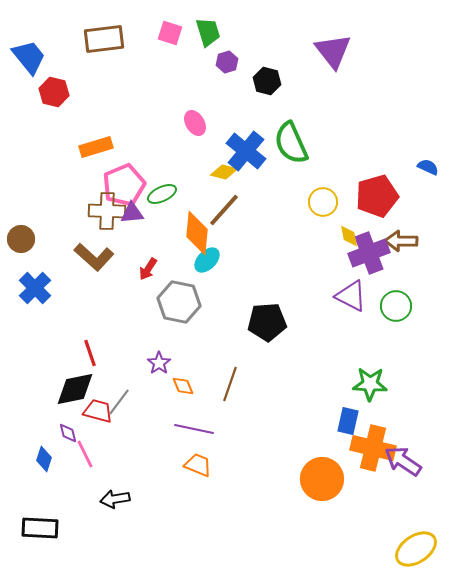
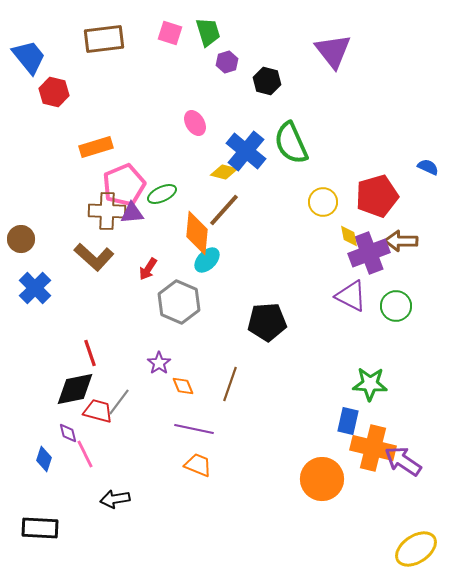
gray hexagon at (179, 302): rotated 12 degrees clockwise
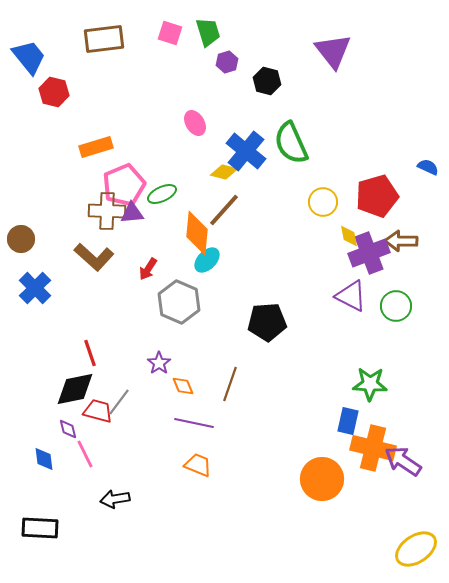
purple line at (194, 429): moved 6 px up
purple diamond at (68, 433): moved 4 px up
blue diamond at (44, 459): rotated 25 degrees counterclockwise
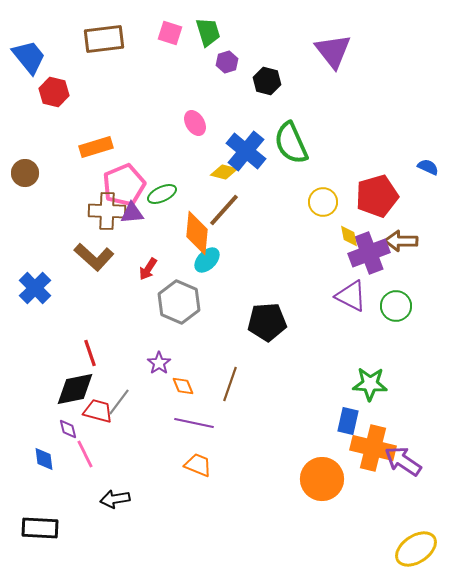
brown circle at (21, 239): moved 4 px right, 66 px up
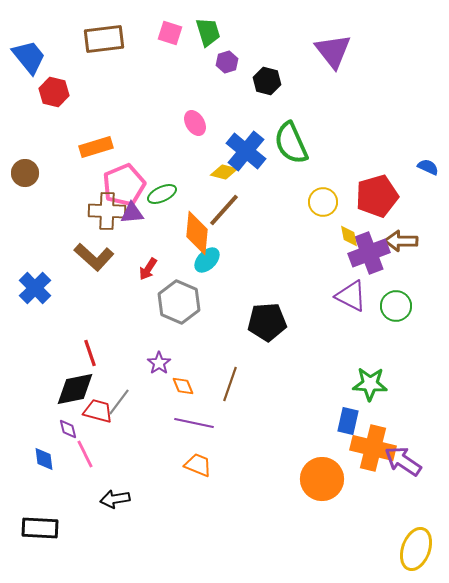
yellow ellipse at (416, 549): rotated 36 degrees counterclockwise
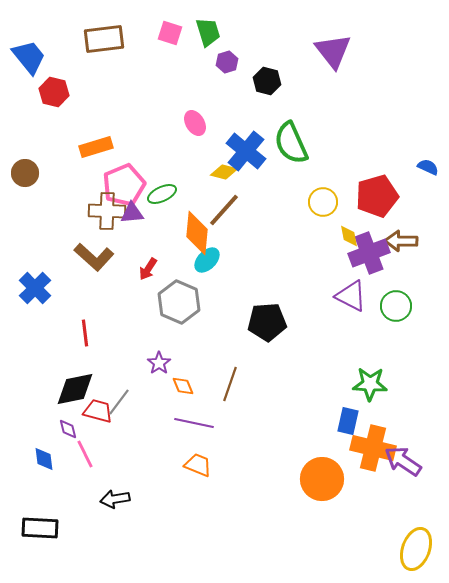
red line at (90, 353): moved 5 px left, 20 px up; rotated 12 degrees clockwise
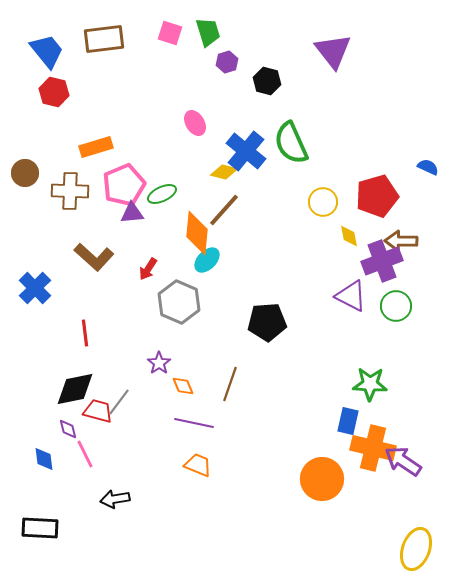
blue trapezoid at (29, 57): moved 18 px right, 6 px up
brown cross at (107, 211): moved 37 px left, 20 px up
purple cross at (369, 253): moved 13 px right, 8 px down
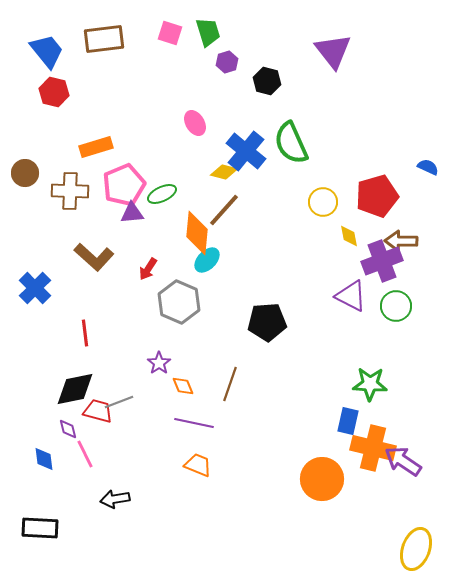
gray line at (119, 402): rotated 32 degrees clockwise
